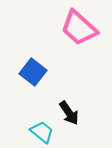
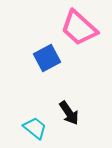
blue square: moved 14 px right, 14 px up; rotated 24 degrees clockwise
cyan trapezoid: moved 7 px left, 4 px up
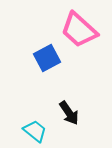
pink trapezoid: moved 2 px down
cyan trapezoid: moved 3 px down
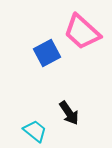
pink trapezoid: moved 3 px right, 2 px down
blue square: moved 5 px up
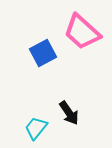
blue square: moved 4 px left
cyan trapezoid: moved 1 px right, 3 px up; rotated 90 degrees counterclockwise
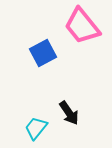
pink trapezoid: moved 6 px up; rotated 9 degrees clockwise
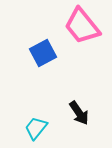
black arrow: moved 10 px right
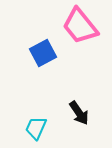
pink trapezoid: moved 2 px left
cyan trapezoid: rotated 15 degrees counterclockwise
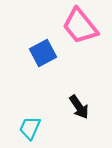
black arrow: moved 6 px up
cyan trapezoid: moved 6 px left
